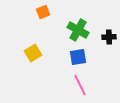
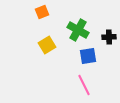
orange square: moved 1 px left
yellow square: moved 14 px right, 8 px up
blue square: moved 10 px right, 1 px up
pink line: moved 4 px right
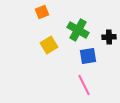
yellow square: moved 2 px right
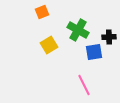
blue square: moved 6 px right, 4 px up
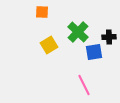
orange square: rotated 24 degrees clockwise
green cross: moved 2 px down; rotated 15 degrees clockwise
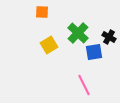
green cross: moved 1 px down
black cross: rotated 32 degrees clockwise
